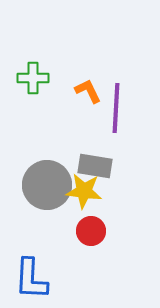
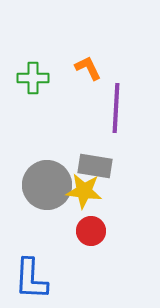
orange L-shape: moved 23 px up
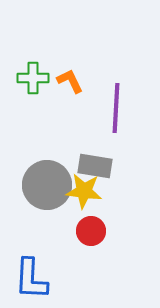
orange L-shape: moved 18 px left, 13 px down
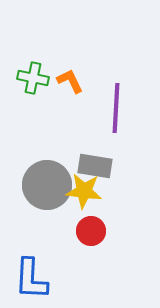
green cross: rotated 12 degrees clockwise
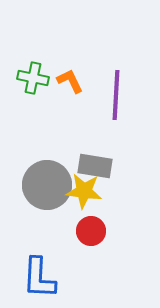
purple line: moved 13 px up
blue L-shape: moved 8 px right, 1 px up
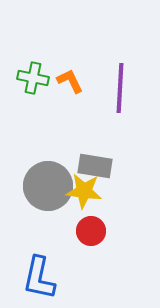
purple line: moved 4 px right, 7 px up
gray circle: moved 1 px right, 1 px down
blue L-shape: rotated 9 degrees clockwise
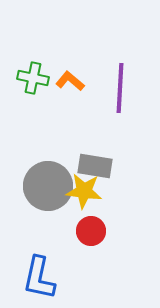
orange L-shape: rotated 24 degrees counterclockwise
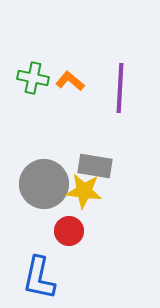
gray circle: moved 4 px left, 2 px up
red circle: moved 22 px left
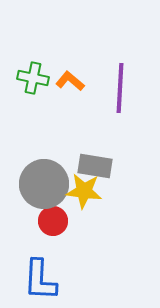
red circle: moved 16 px left, 10 px up
blue L-shape: moved 1 px right, 2 px down; rotated 9 degrees counterclockwise
